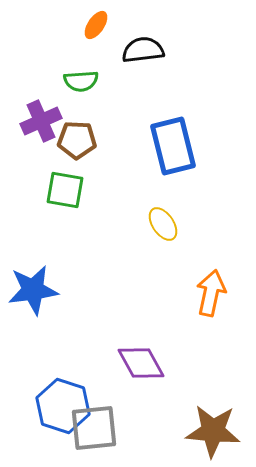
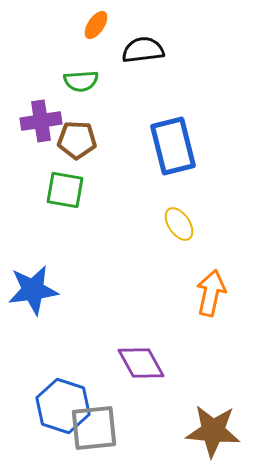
purple cross: rotated 15 degrees clockwise
yellow ellipse: moved 16 px right
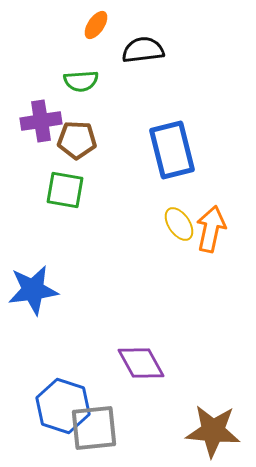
blue rectangle: moved 1 px left, 4 px down
orange arrow: moved 64 px up
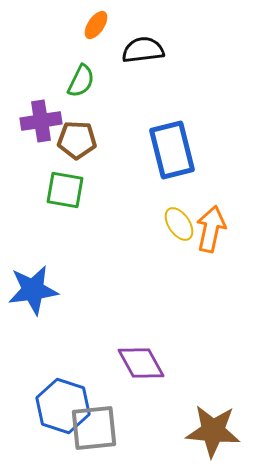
green semicircle: rotated 60 degrees counterclockwise
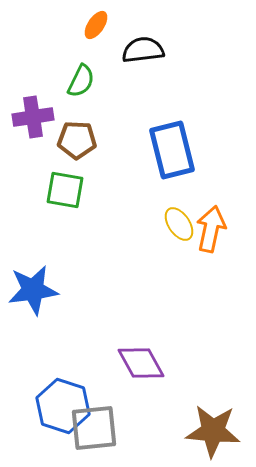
purple cross: moved 8 px left, 4 px up
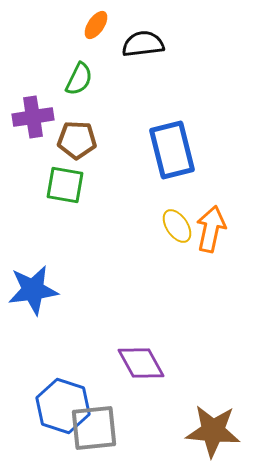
black semicircle: moved 6 px up
green semicircle: moved 2 px left, 2 px up
green square: moved 5 px up
yellow ellipse: moved 2 px left, 2 px down
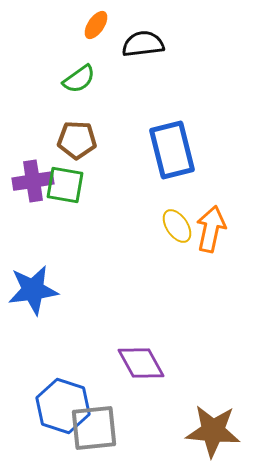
green semicircle: rotated 28 degrees clockwise
purple cross: moved 64 px down
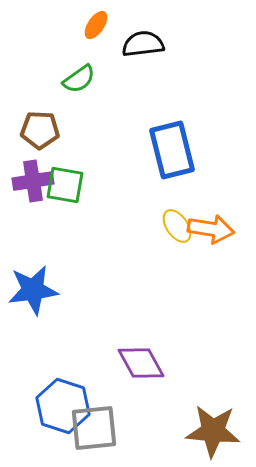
brown pentagon: moved 37 px left, 10 px up
orange arrow: rotated 87 degrees clockwise
